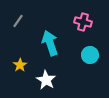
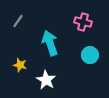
yellow star: rotated 24 degrees counterclockwise
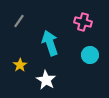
gray line: moved 1 px right
yellow star: rotated 24 degrees clockwise
